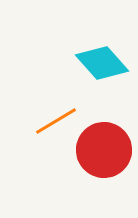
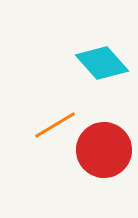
orange line: moved 1 px left, 4 px down
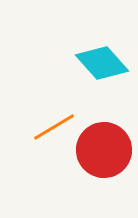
orange line: moved 1 px left, 2 px down
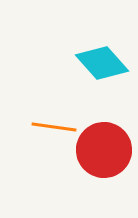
orange line: rotated 39 degrees clockwise
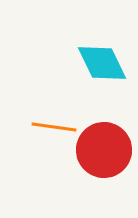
cyan diamond: rotated 16 degrees clockwise
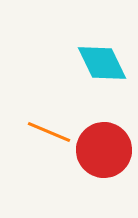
orange line: moved 5 px left, 5 px down; rotated 15 degrees clockwise
